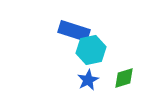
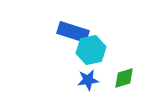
blue rectangle: moved 1 px left, 1 px down
blue star: rotated 20 degrees clockwise
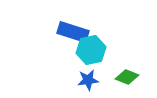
green diamond: moved 3 px right, 1 px up; rotated 40 degrees clockwise
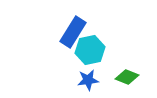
blue rectangle: rotated 76 degrees counterclockwise
cyan hexagon: moved 1 px left
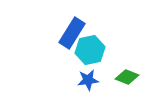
blue rectangle: moved 1 px left, 1 px down
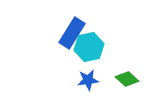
cyan hexagon: moved 1 px left, 3 px up
green diamond: moved 2 px down; rotated 20 degrees clockwise
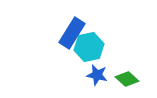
blue star: moved 9 px right, 5 px up; rotated 20 degrees clockwise
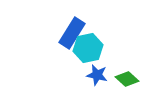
cyan hexagon: moved 1 px left, 1 px down
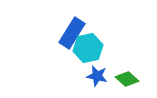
blue star: moved 1 px down
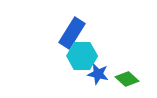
cyan hexagon: moved 6 px left, 8 px down; rotated 12 degrees clockwise
blue star: moved 1 px right, 2 px up
